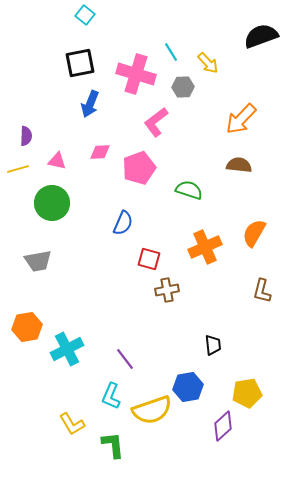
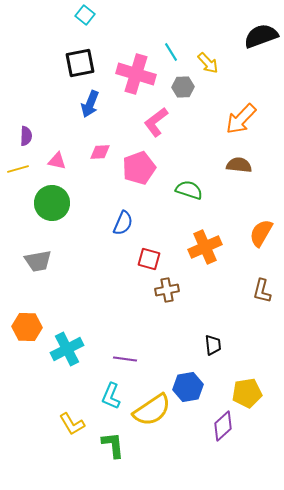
orange semicircle: moved 7 px right
orange hexagon: rotated 12 degrees clockwise
purple line: rotated 45 degrees counterclockwise
yellow semicircle: rotated 15 degrees counterclockwise
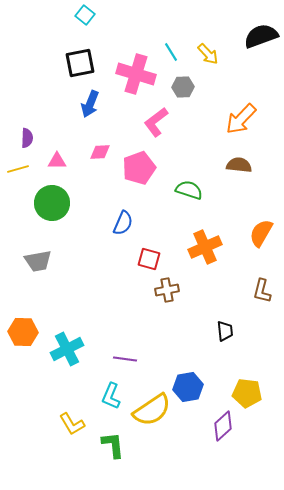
yellow arrow: moved 9 px up
purple semicircle: moved 1 px right, 2 px down
pink triangle: rotated 12 degrees counterclockwise
orange hexagon: moved 4 px left, 5 px down
black trapezoid: moved 12 px right, 14 px up
yellow pentagon: rotated 16 degrees clockwise
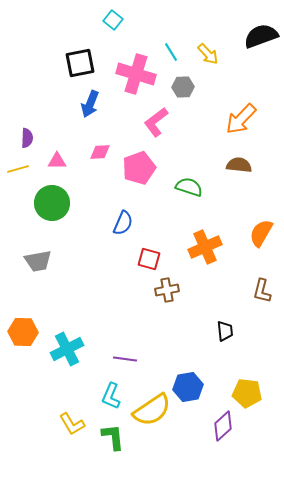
cyan square: moved 28 px right, 5 px down
green semicircle: moved 3 px up
green L-shape: moved 8 px up
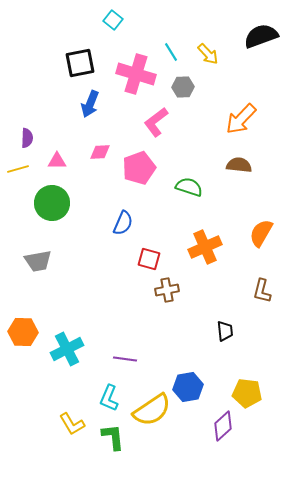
cyan L-shape: moved 2 px left, 2 px down
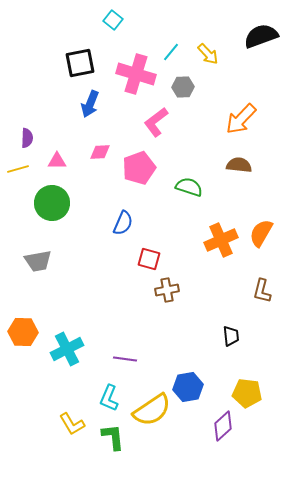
cyan line: rotated 72 degrees clockwise
orange cross: moved 16 px right, 7 px up
black trapezoid: moved 6 px right, 5 px down
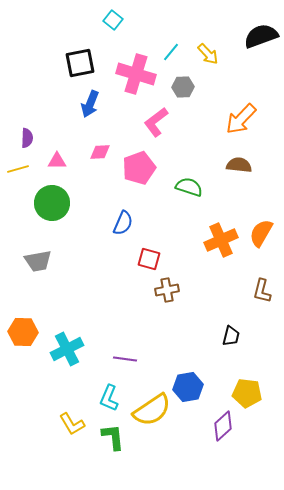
black trapezoid: rotated 20 degrees clockwise
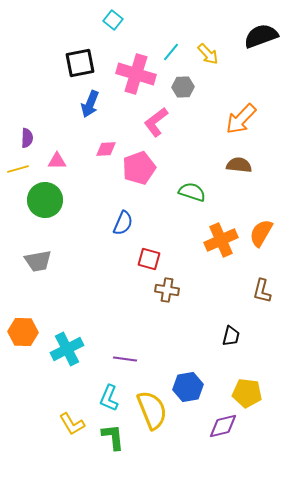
pink diamond: moved 6 px right, 3 px up
green semicircle: moved 3 px right, 5 px down
green circle: moved 7 px left, 3 px up
brown cross: rotated 20 degrees clockwise
yellow semicircle: rotated 78 degrees counterclockwise
purple diamond: rotated 28 degrees clockwise
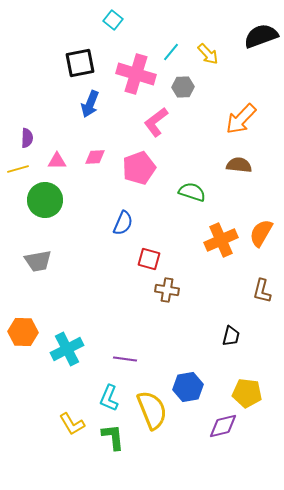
pink diamond: moved 11 px left, 8 px down
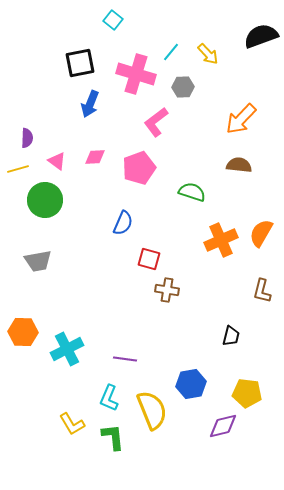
pink triangle: rotated 36 degrees clockwise
blue hexagon: moved 3 px right, 3 px up
